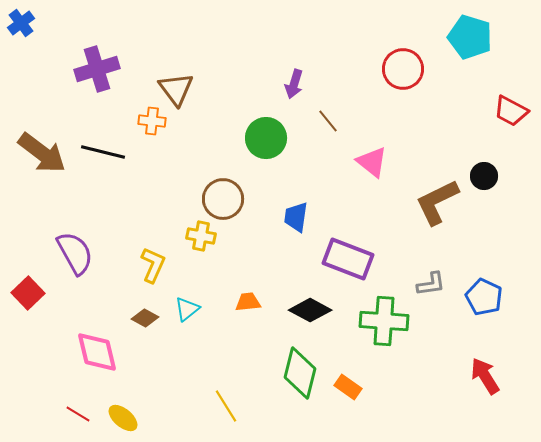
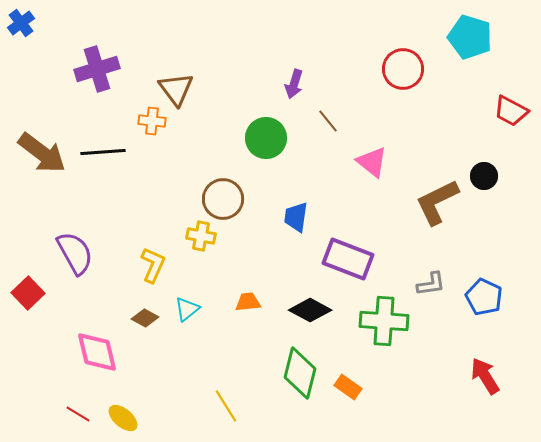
black line: rotated 18 degrees counterclockwise
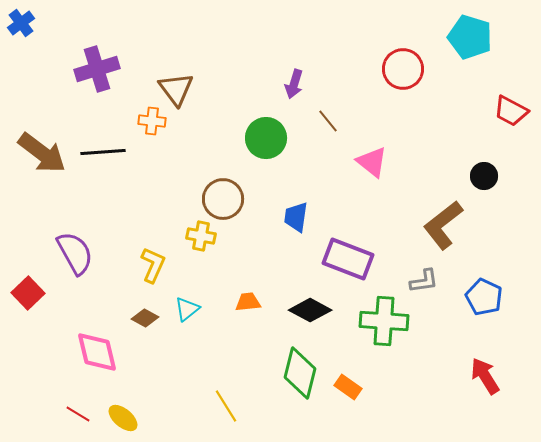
brown L-shape: moved 6 px right, 23 px down; rotated 12 degrees counterclockwise
gray L-shape: moved 7 px left, 3 px up
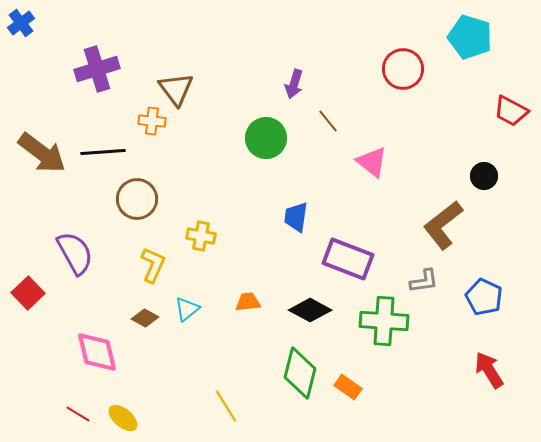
brown circle: moved 86 px left
red arrow: moved 4 px right, 6 px up
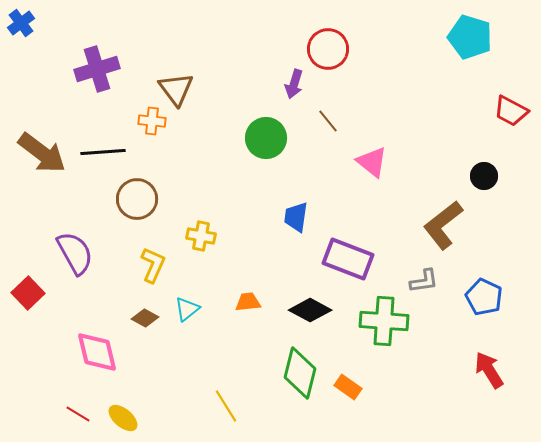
red circle: moved 75 px left, 20 px up
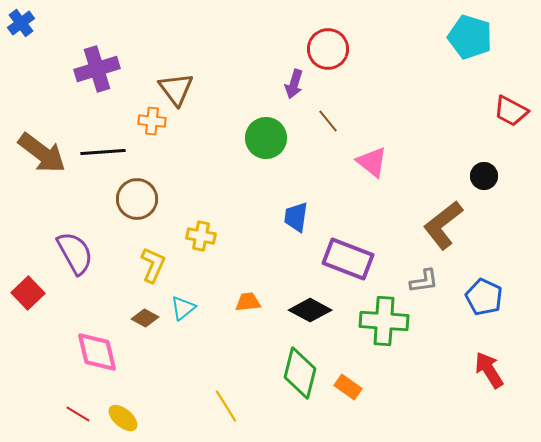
cyan triangle: moved 4 px left, 1 px up
